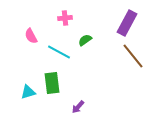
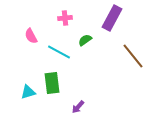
purple rectangle: moved 15 px left, 5 px up
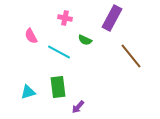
pink cross: rotated 16 degrees clockwise
green semicircle: rotated 120 degrees counterclockwise
brown line: moved 2 px left
green rectangle: moved 6 px right, 4 px down
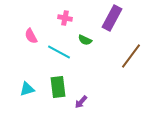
brown line: rotated 76 degrees clockwise
cyan triangle: moved 1 px left, 3 px up
purple arrow: moved 3 px right, 5 px up
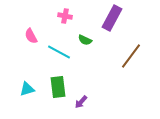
pink cross: moved 2 px up
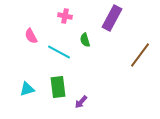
green semicircle: rotated 48 degrees clockwise
brown line: moved 9 px right, 1 px up
